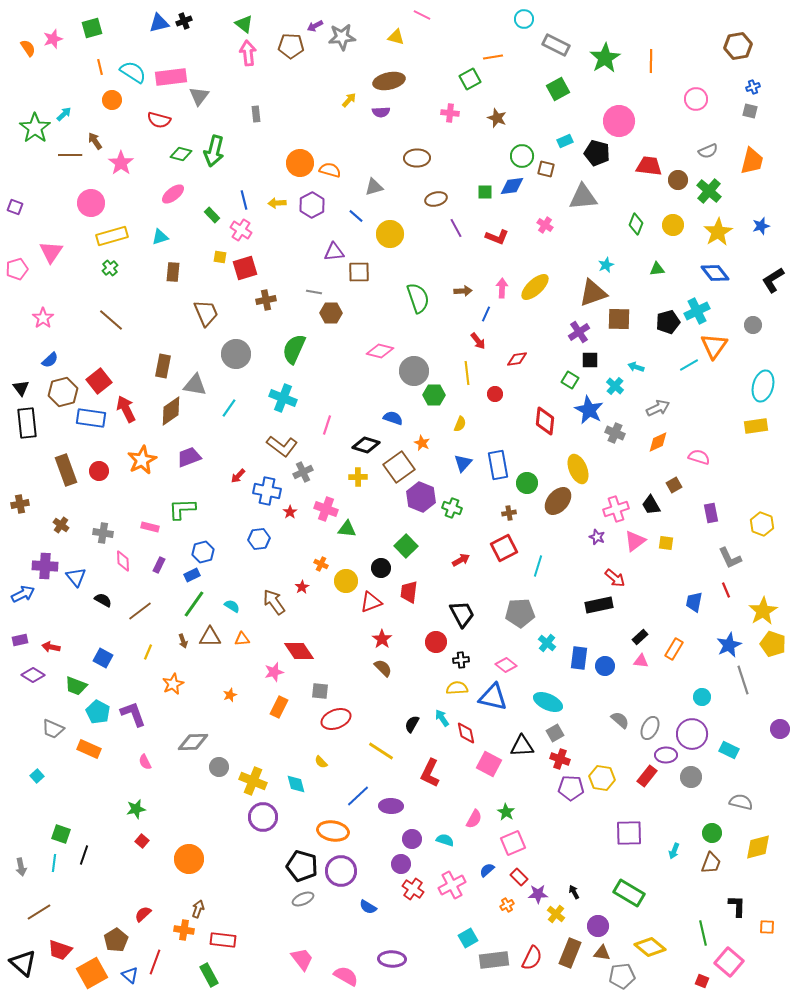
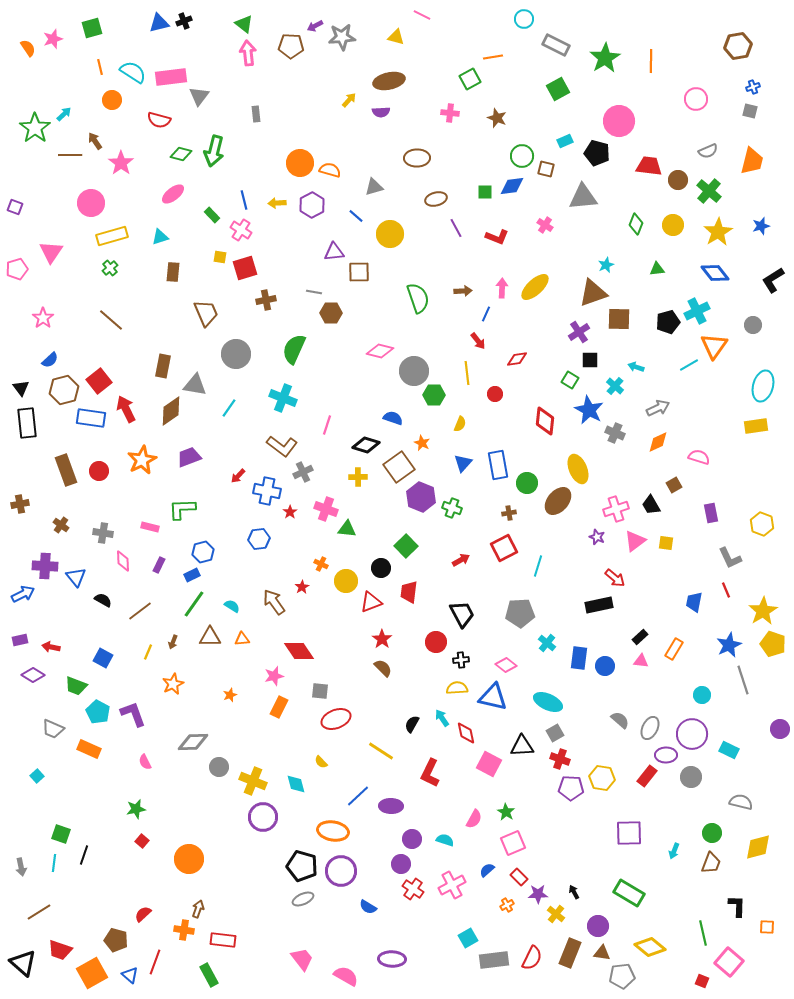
brown hexagon at (63, 392): moved 1 px right, 2 px up
brown arrow at (183, 641): moved 10 px left, 1 px down; rotated 40 degrees clockwise
pink star at (274, 672): moved 4 px down
cyan circle at (702, 697): moved 2 px up
brown pentagon at (116, 940): rotated 25 degrees counterclockwise
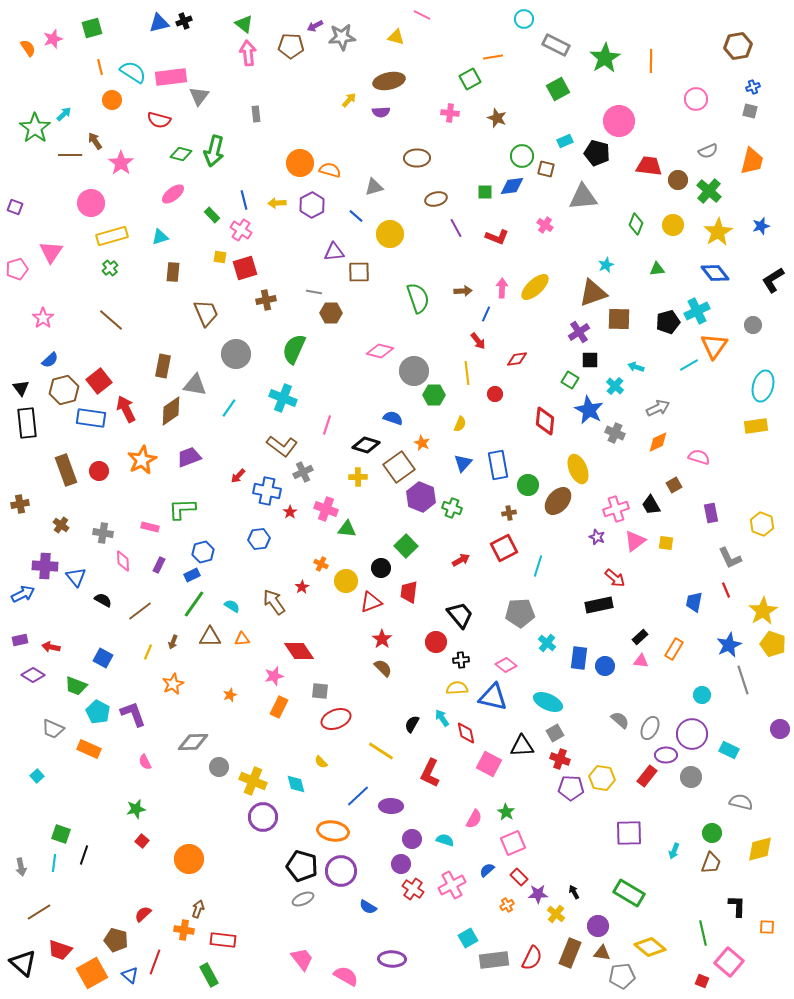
green circle at (527, 483): moved 1 px right, 2 px down
black trapezoid at (462, 614): moved 2 px left, 1 px down; rotated 12 degrees counterclockwise
yellow diamond at (758, 847): moved 2 px right, 2 px down
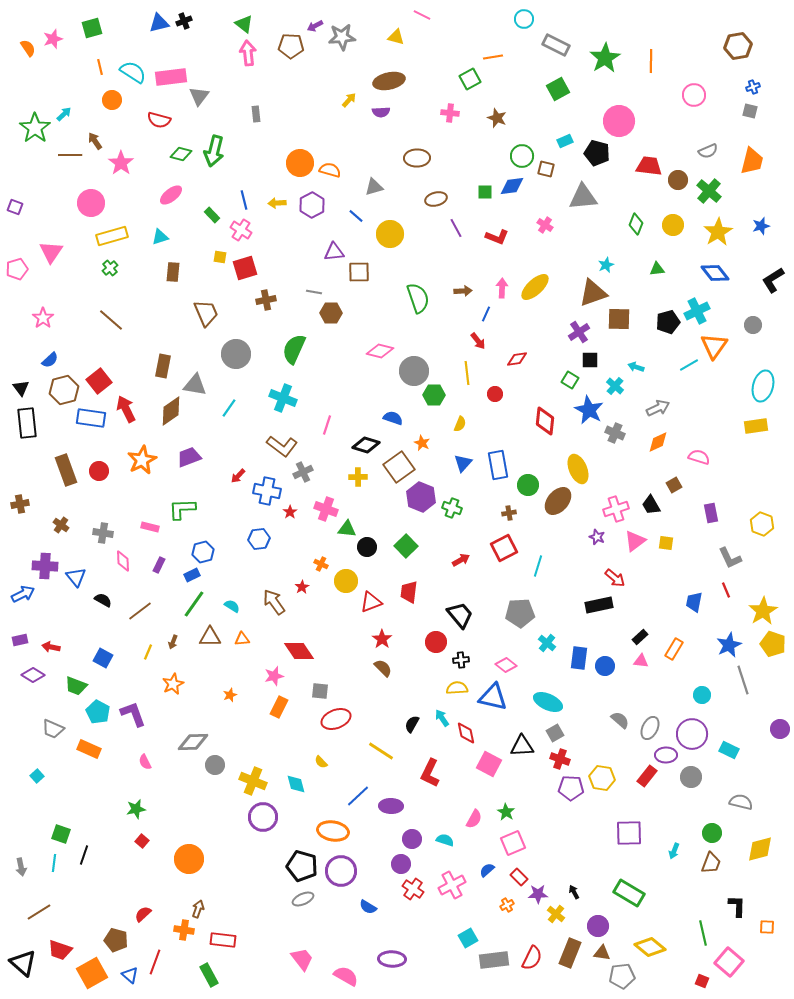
pink circle at (696, 99): moved 2 px left, 4 px up
pink ellipse at (173, 194): moved 2 px left, 1 px down
black circle at (381, 568): moved 14 px left, 21 px up
gray circle at (219, 767): moved 4 px left, 2 px up
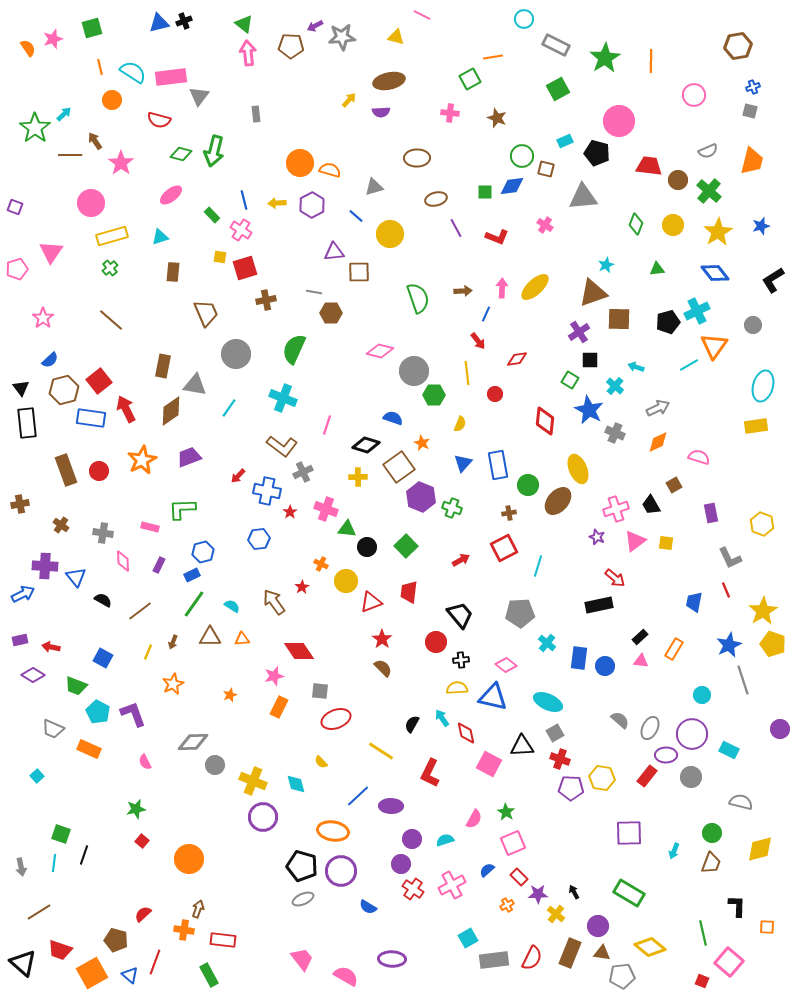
cyan semicircle at (445, 840): rotated 36 degrees counterclockwise
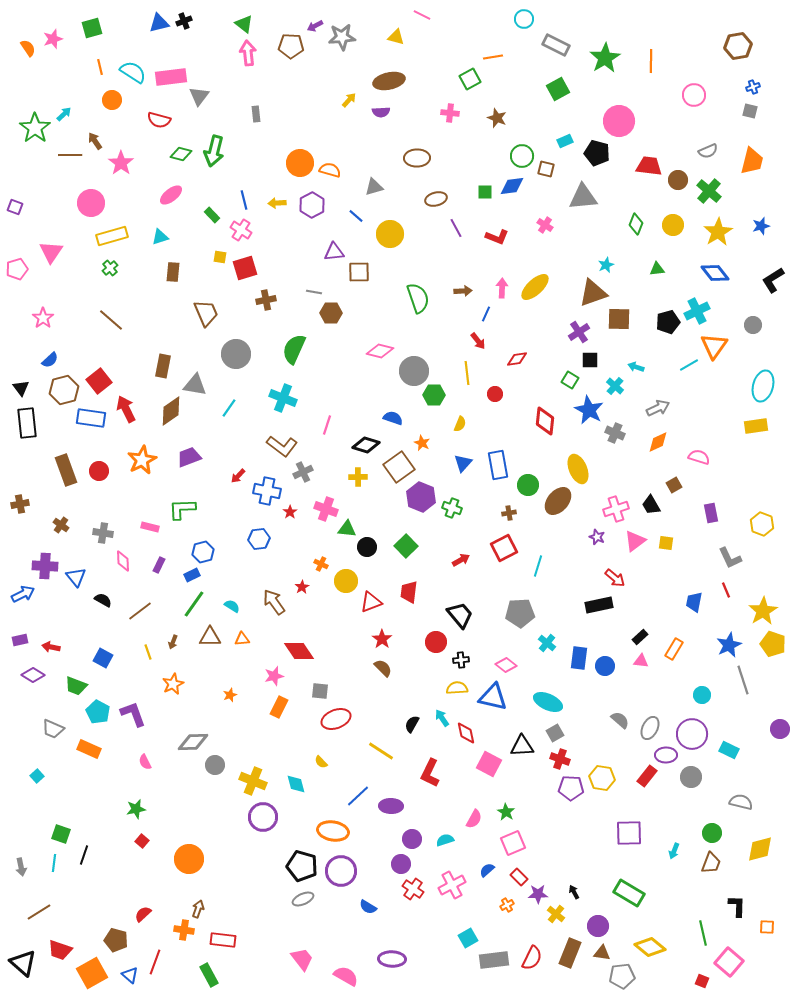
yellow line at (148, 652): rotated 42 degrees counterclockwise
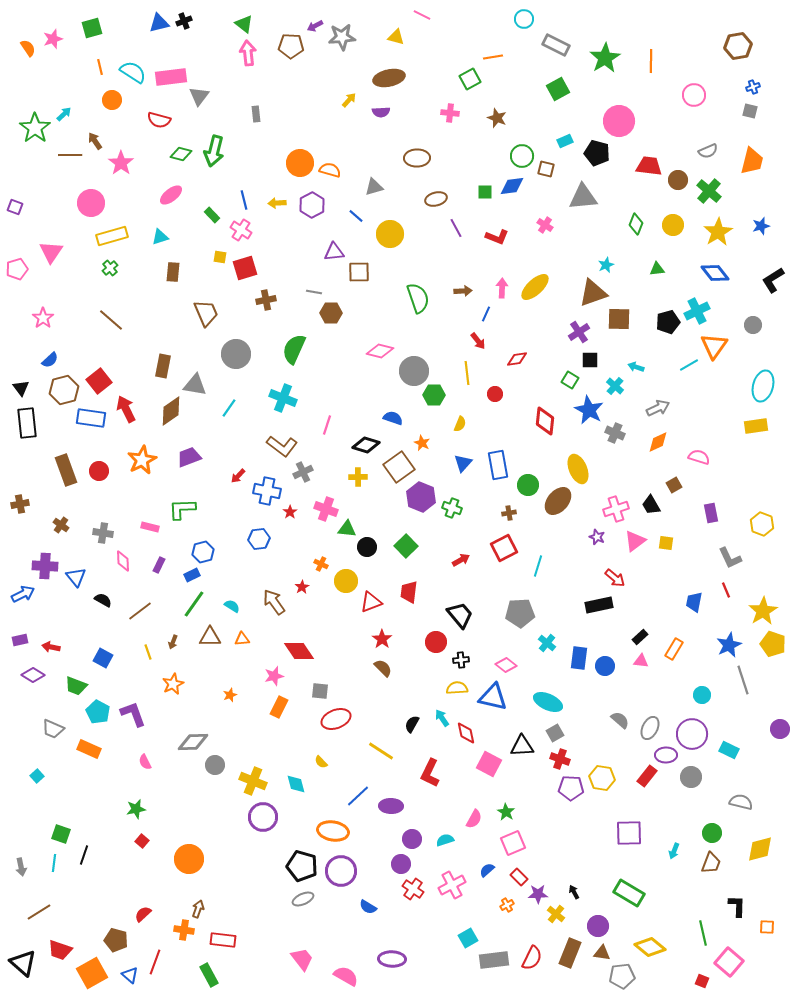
brown ellipse at (389, 81): moved 3 px up
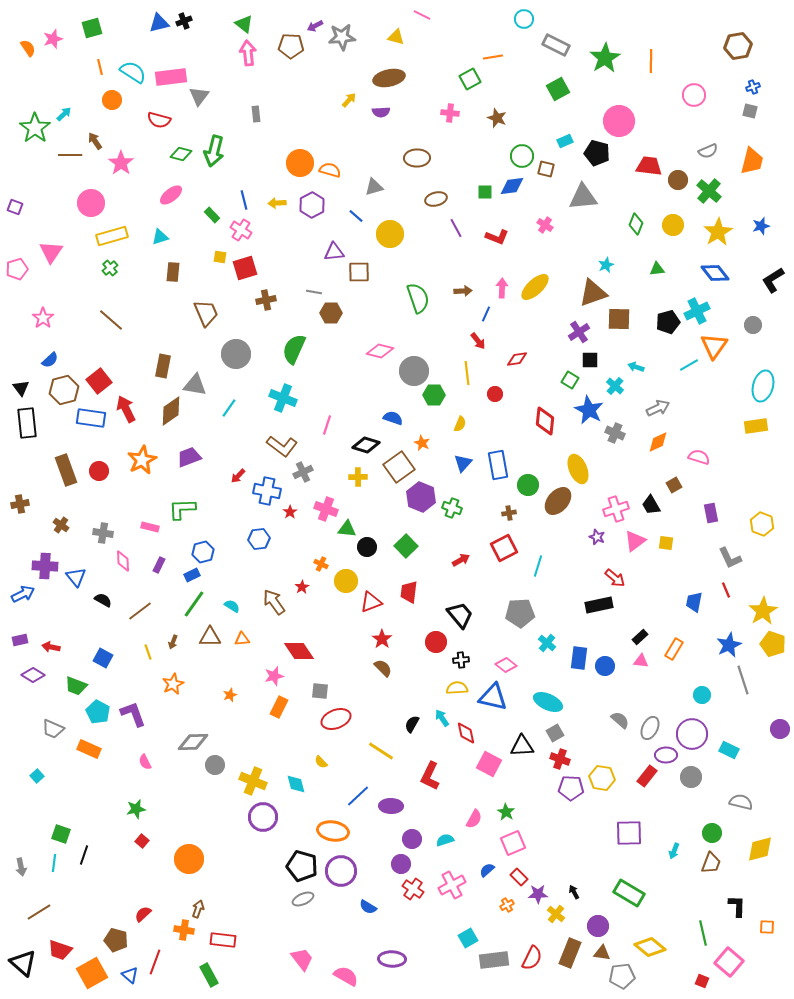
red L-shape at (430, 773): moved 3 px down
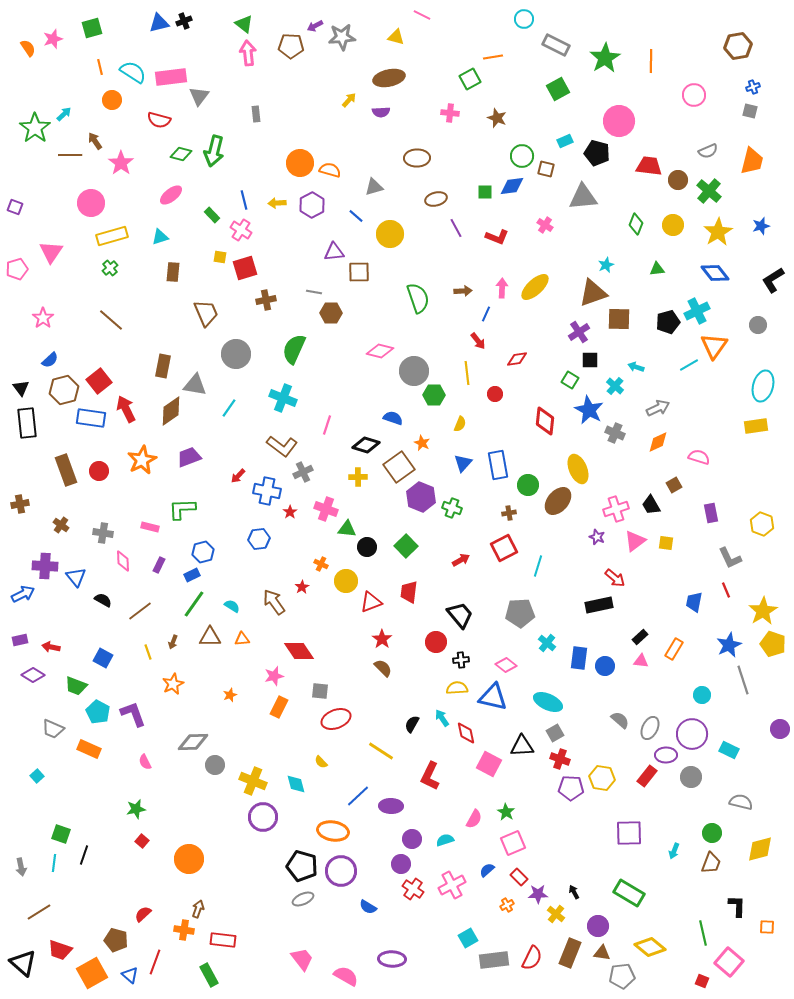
gray circle at (753, 325): moved 5 px right
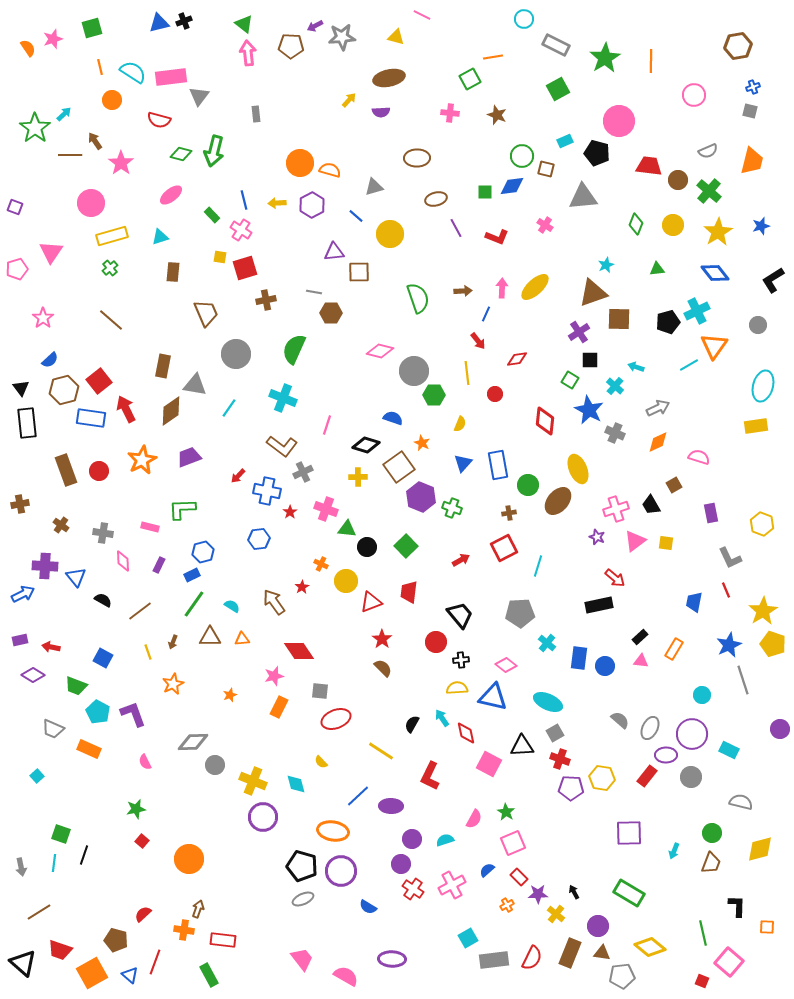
brown star at (497, 118): moved 3 px up
